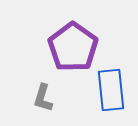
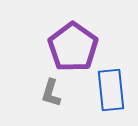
gray L-shape: moved 8 px right, 5 px up
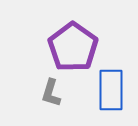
blue rectangle: rotated 6 degrees clockwise
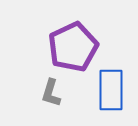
purple pentagon: rotated 12 degrees clockwise
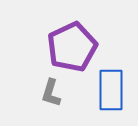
purple pentagon: moved 1 px left
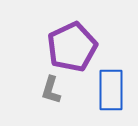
gray L-shape: moved 3 px up
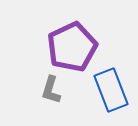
blue rectangle: rotated 21 degrees counterclockwise
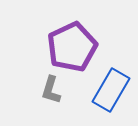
blue rectangle: rotated 51 degrees clockwise
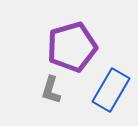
purple pentagon: rotated 9 degrees clockwise
